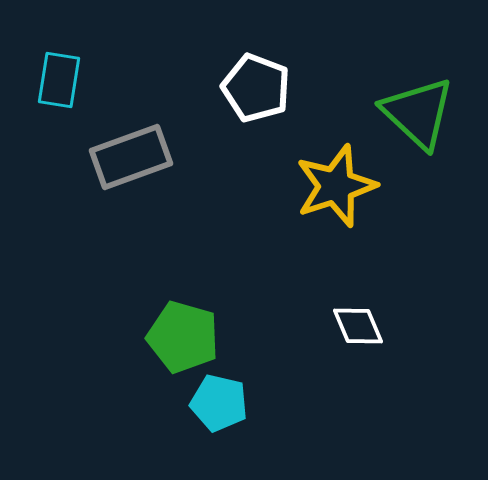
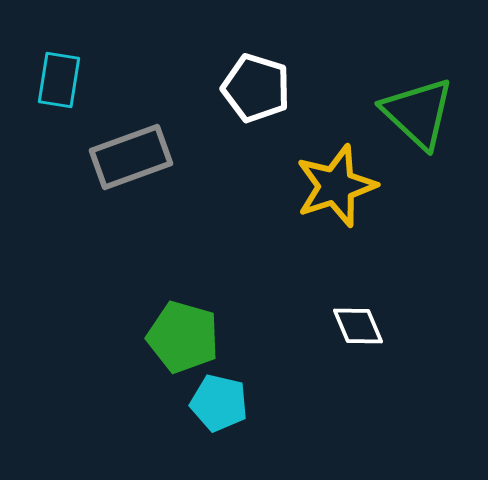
white pentagon: rotated 4 degrees counterclockwise
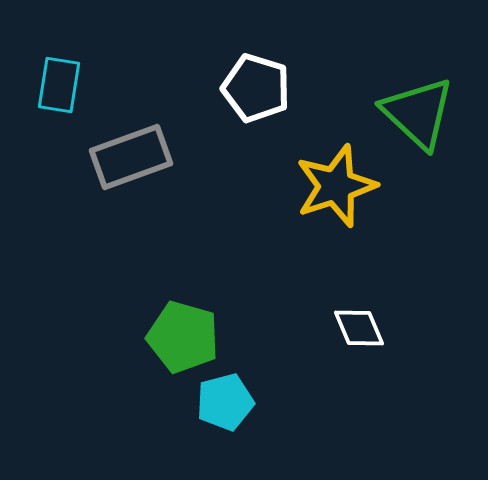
cyan rectangle: moved 5 px down
white diamond: moved 1 px right, 2 px down
cyan pentagon: moved 6 px right, 1 px up; rotated 28 degrees counterclockwise
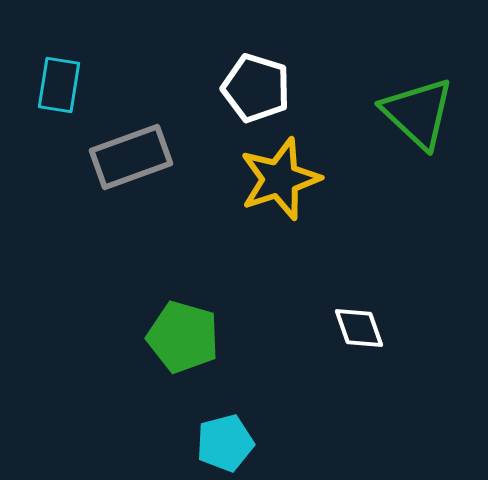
yellow star: moved 56 px left, 7 px up
white diamond: rotated 4 degrees clockwise
cyan pentagon: moved 41 px down
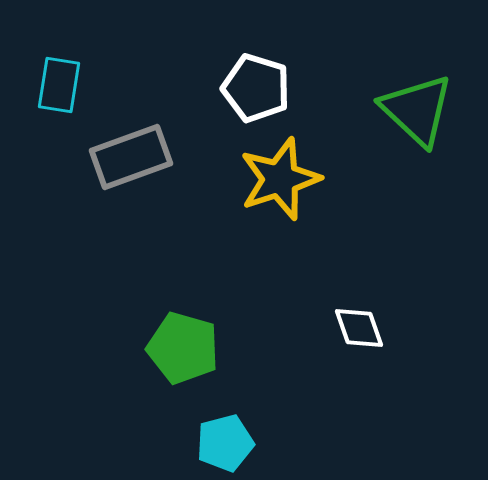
green triangle: moved 1 px left, 3 px up
green pentagon: moved 11 px down
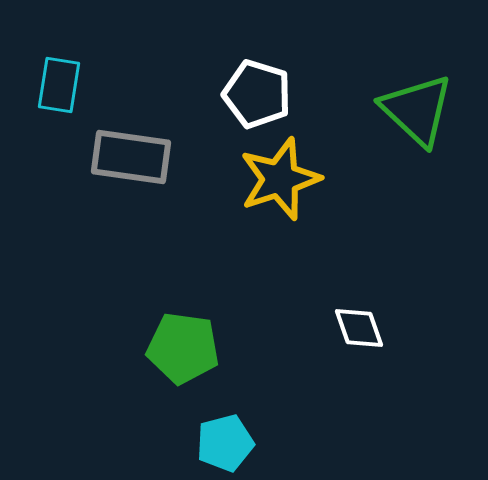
white pentagon: moved 1 px right, 6 px down
gray rectangle: rotated 28 degrees clockwise
green pentagon: rotated 8 degrees counterclockwise
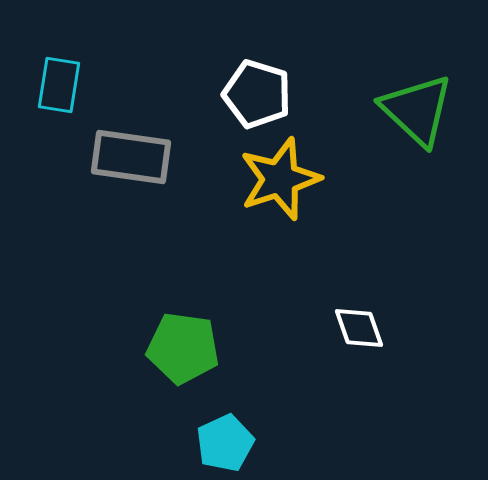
cyan pentagon: rotated 10 degrees counterclockwise
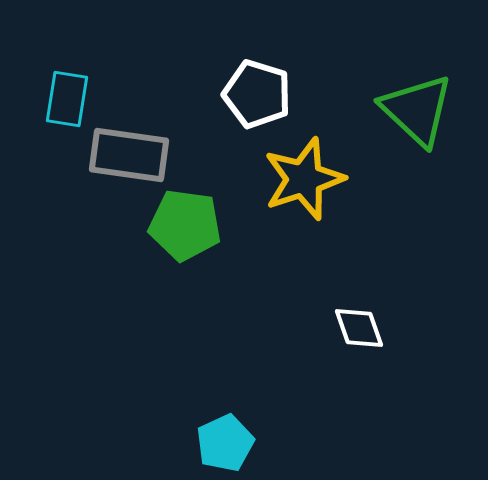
cyan rectangle: moved 8 px right, 14 px down
gray rectangle: moved 2 px left, 2 px up
yellow star: moved 24 px right
green pentagon: moved 2 px right, 123 px up
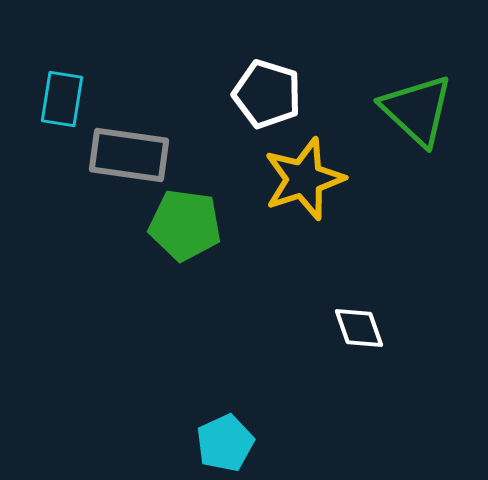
white pentagon: moved 10 px right
cyan rectangle: moved 5 px left
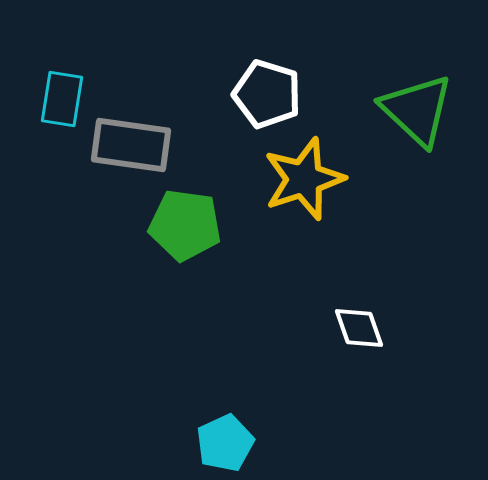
gray rectangle: moved 2 px right, 10 px up
